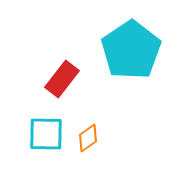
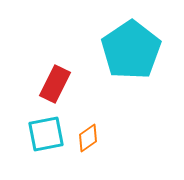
red rectangle: moved 7 px left, 5 px down; rotated 12 degrees counterclockwise
cyan square: rotated 12 degrees counterclockwise
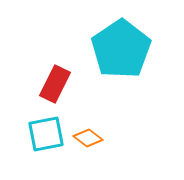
cyan pentagon: moved 10 px left, 1 px up
orange diamond: rotated 72 degrees clockwise
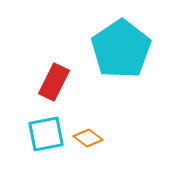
red rectangle: moved 1 px left, 2 px up
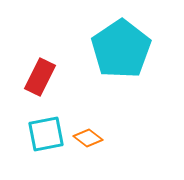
red rectangle: moved 14 px left, 5 px up
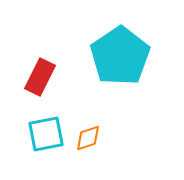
cyan pentagon: moved 1 px left, 7 px down
orange diamond: rotated 56 degrees counterclockwise
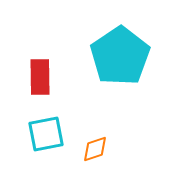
red rectangle: rotated 27 degrees counterclockwise
orange diamond: moved 7 px right, 11 px down
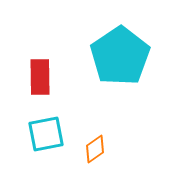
orange diamond: rotated 16 degrees counterclockwise
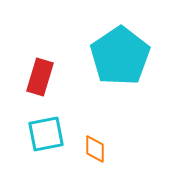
red rectangle: rotated 18 degrees clockwise
orange diamond: rotated 56 degrees counterclockwise
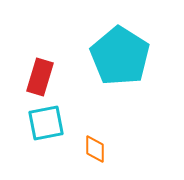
cyan pentagon: rotated 6 degrees counterclockwise
cyan square: moved 11 px up
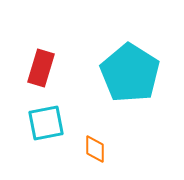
cyan pentagon: moved 10 px right, 17 px down
red rectangle: moved 1 px right, 9 px up
